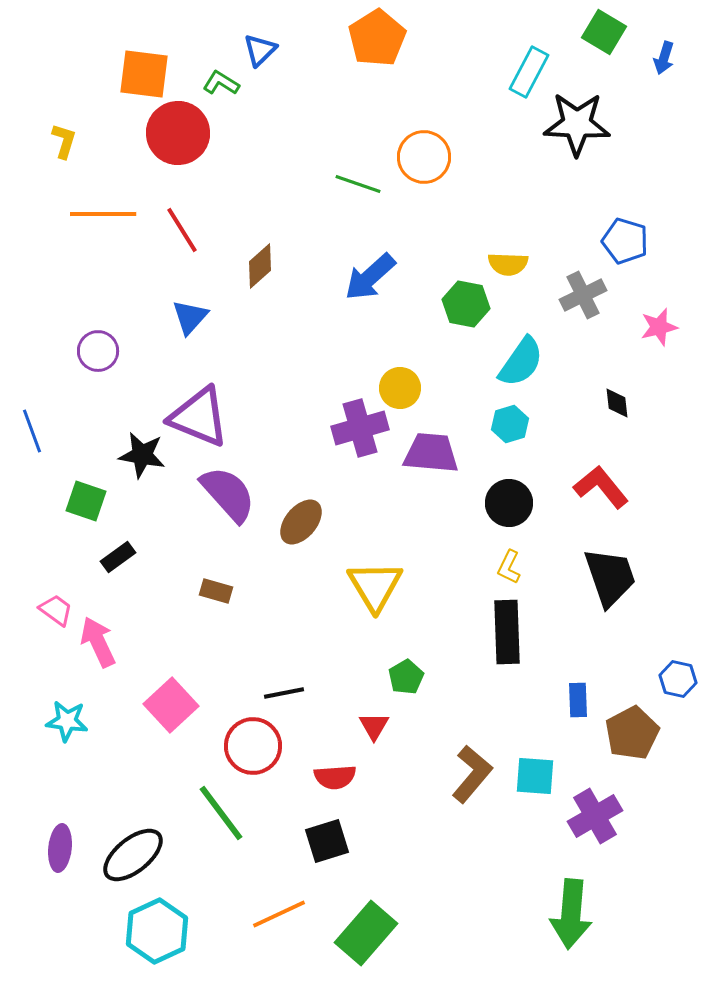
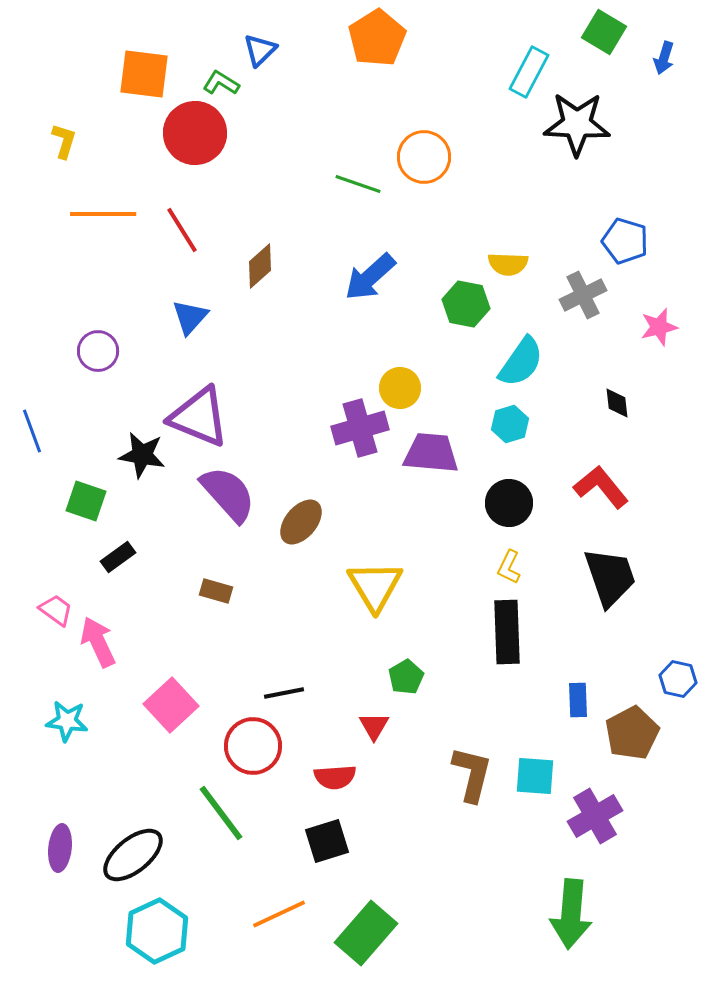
red circle at (178, 133): moved 17 px right
brown L-shape at (472, 774): rotated 26 degrees counterclockwise
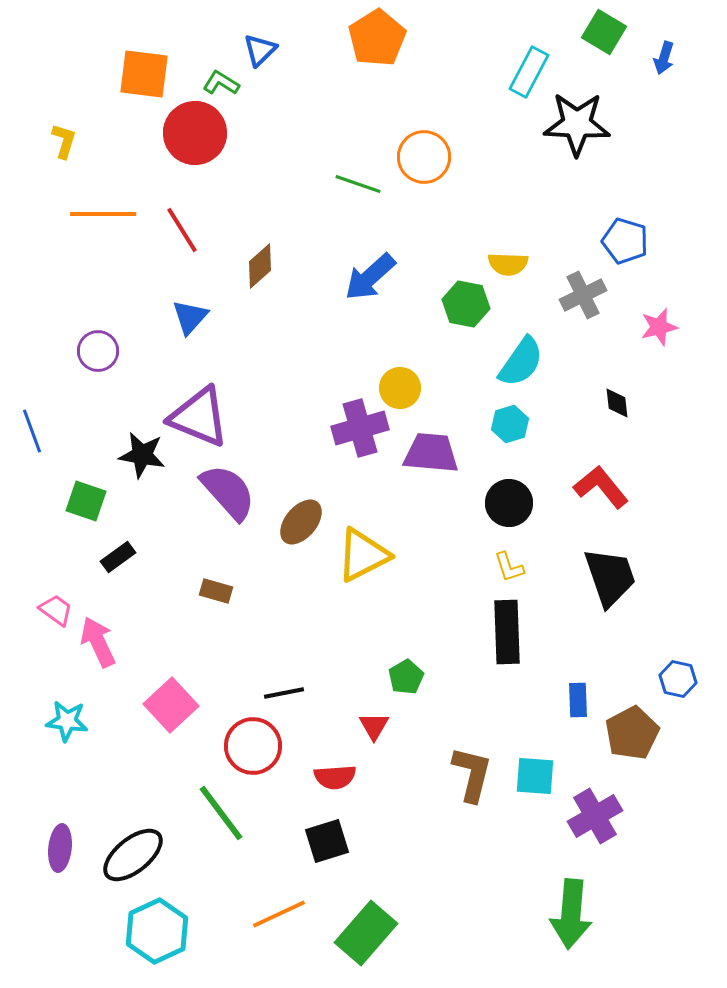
purple semicircle at (228, 494): moved 2 px up
yellow L-shape at (509, 567): rotated 44 degrees counterclockwise
yellow triangle at (375, 586): moved 12 px left, 31 px up; rotated 34 degrees clockwise
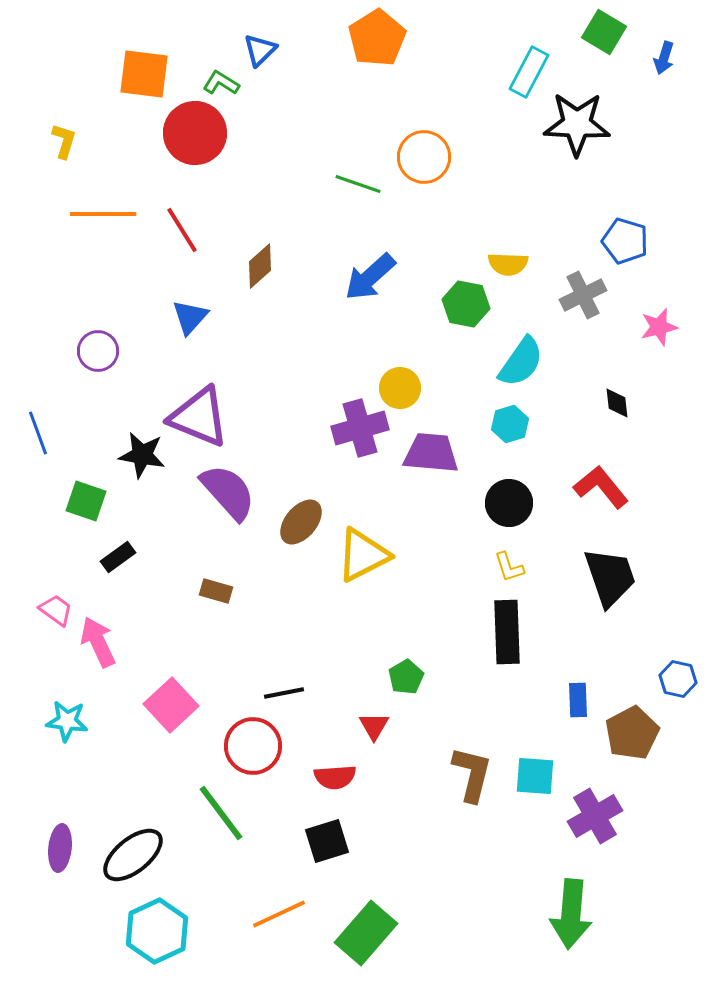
blue line at (32, 431): moved 6 px right, 2 px down
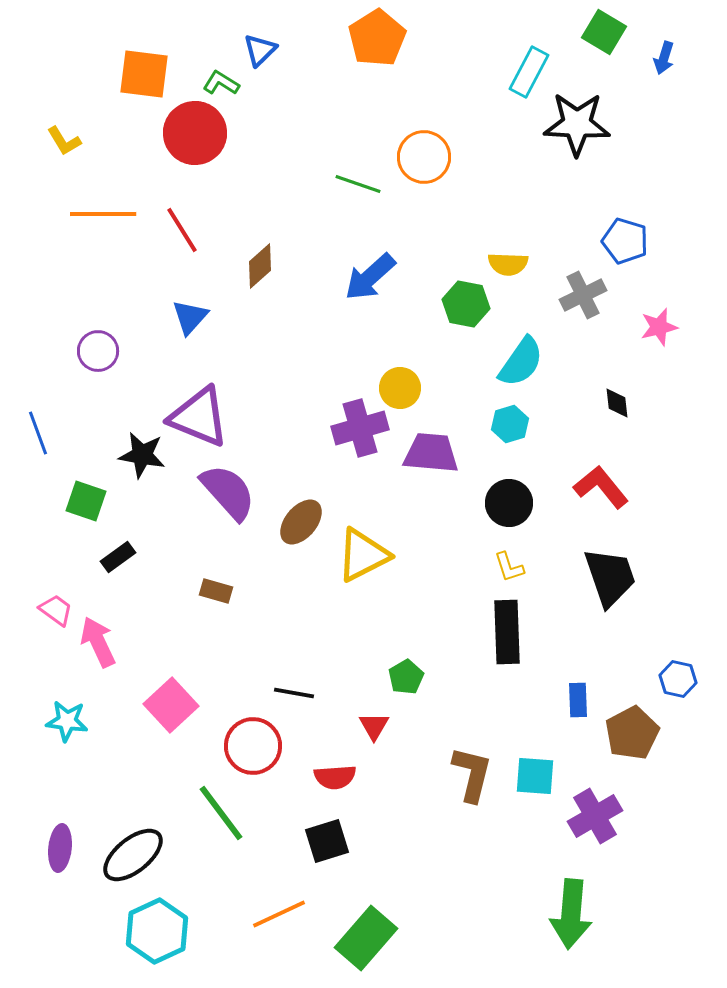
yellow L-shape at (64, 141): rotated 132 degrees clockwise
black line at (284, 693): moved 10 px right; rotated 21 degrees clockwise
green rectangle at (366, 933): moved 5 px down
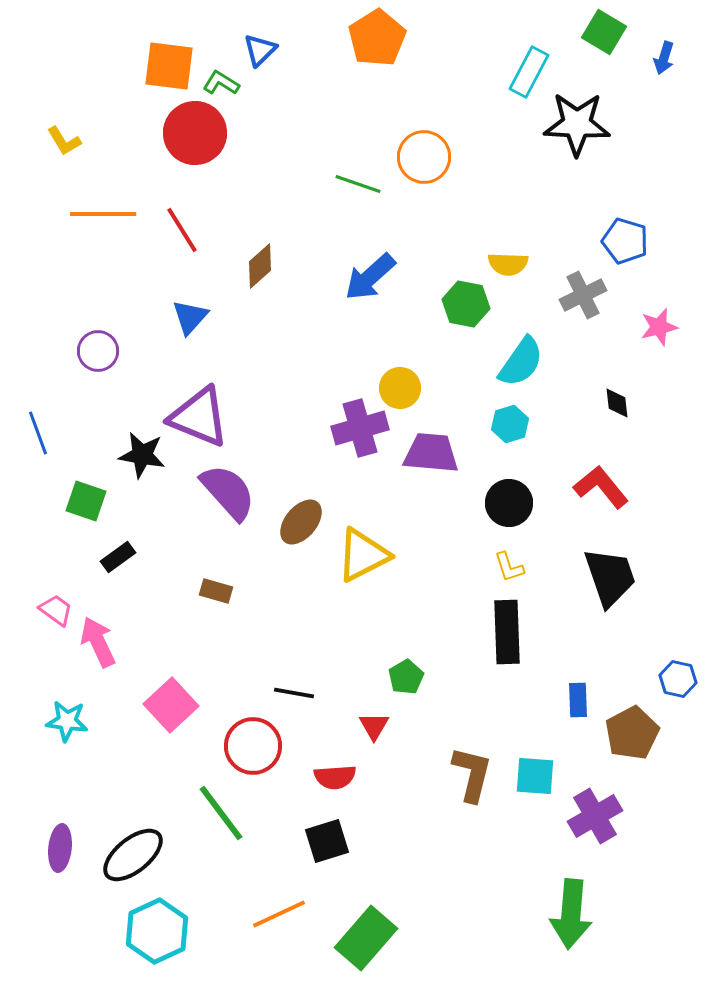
orange square at (144, 74): moved 25 px right, 8 px up
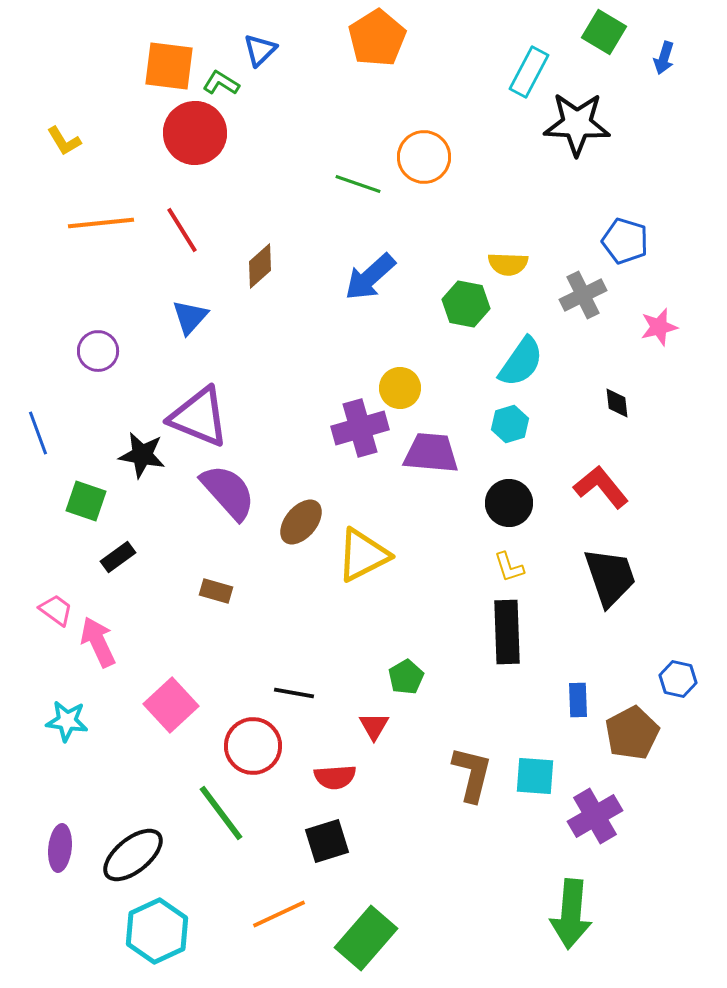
orange line at (103, 214): moved 2 px left, 9 px down; rotated 6 degrees counterclockwise
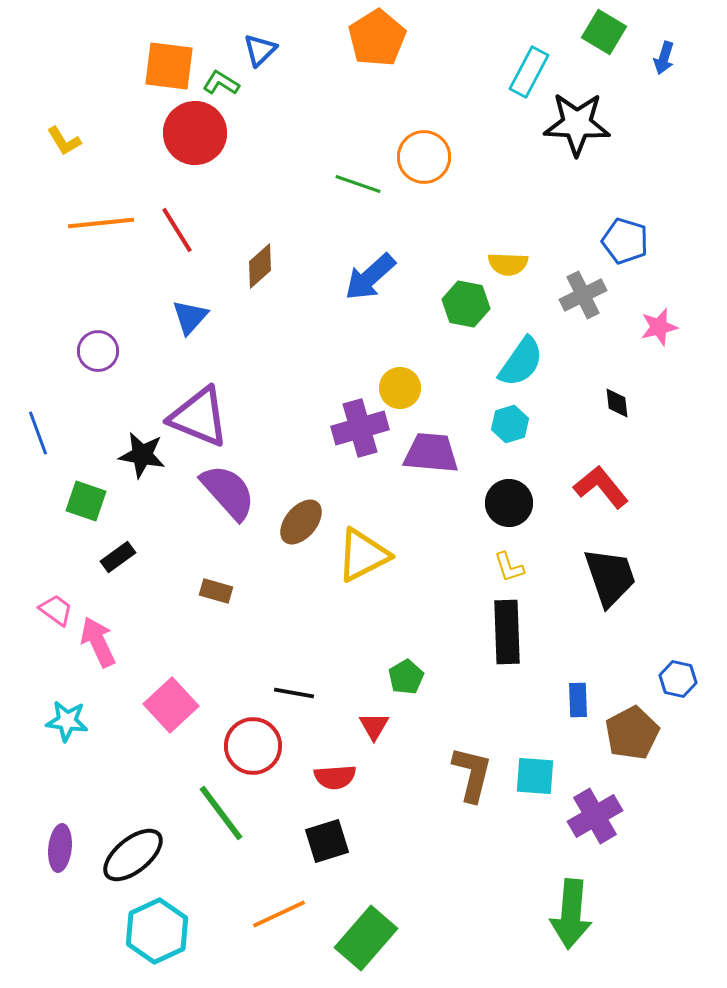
red line at (182, 230): moved 5 px left
